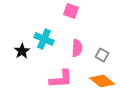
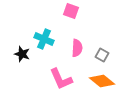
black star: moved 3 px down; rotated 21 degrees counterclockwise
pink L-shape: rotated 70 degrees clockwise
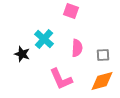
cyan cross: rotated 18 degrees clockwise
gray square: moved 1 px right; rotated 32 degrees counterclockwise
orange diamond: rotated 55 degrees counterclockwise
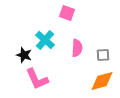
pink square: moved 4 px left, 2 px down
cyan cross: moved 1 px right, 1 px down
black star: moved 2 px right, 1 px down
pink L-shape: moved 24 px left
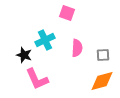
cyan cross: rotated 24 degrees clockwise
